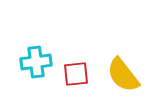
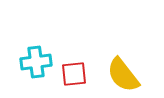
red square: moved 2 px left
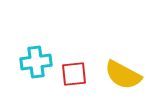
yellow semicircle: rotated 24 degrees counterclockwise
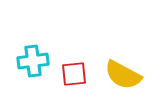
cyan cross: moved 3 px left, 1 px up
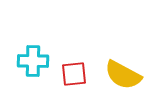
cyan cross: rotated 8 degrees clockwise
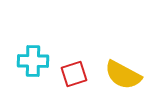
red square: rotated 12 degrees counterclockwise
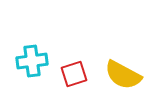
cyan cross: moved 1 px left; rotated 8 degrees counterclockwise
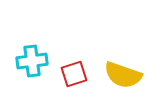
yellow semicircle: rotated 9 degrees counterclockwise
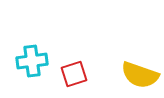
yellow semicircle: moved 17 px right
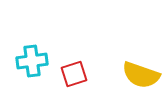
yellow semicircle: moved 1 px right
